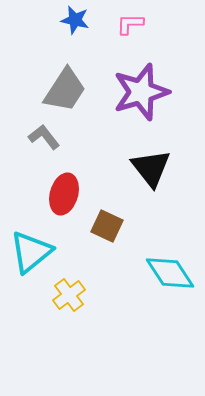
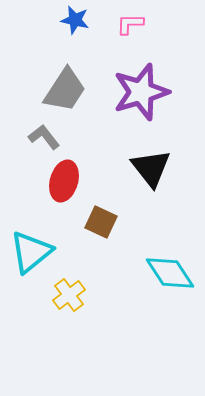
red ellipse: moved 13 px up
brown square: moved 6 px left, 4 px up
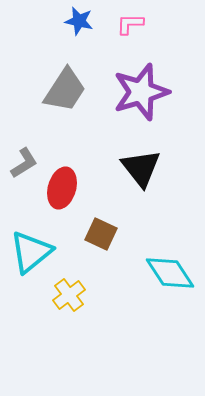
blue star: moved 4 px right, 1 px down
gray L-shape: moved 20 px left, 26 px down; rotated 96 degrees clockwise
black triangle: moved 10 px left
red ellipse: moved 2 px left, 7 px down
brown square: moved 12 px down
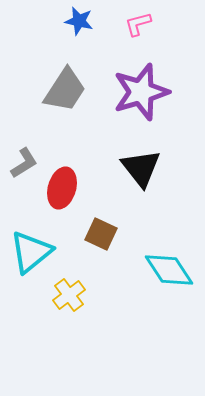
pink L-shape: moved 8 px right; rotated 16 degrees counterclockwise
cyan diamond: moved 1 px left, 3 px up
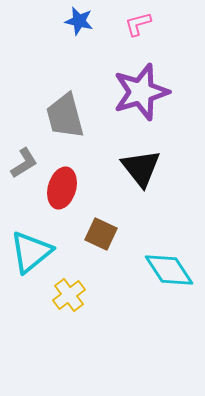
gray trapezoid: moved 26 px down; rotated 132 degrees clockwise
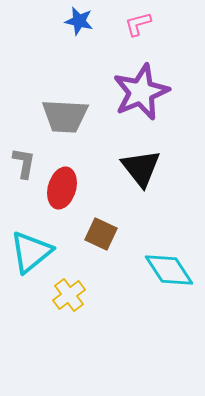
purple star: rotated 6 degrees counterclockwise
gray trapezoid: rotated 72 degrees counterclockwise
gray L-shape: rotated 48 degrees counterclockwise
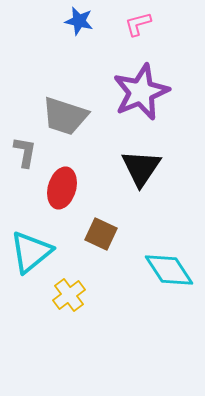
gray trapezoid: rotated 15 degrees clockwise
gray L-shape: moved 1 px right, 11 px up
black triangle: rotated 12 degrees clockwise
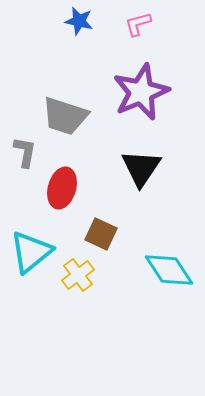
yellow cross: moved 9 px right, 20 px up
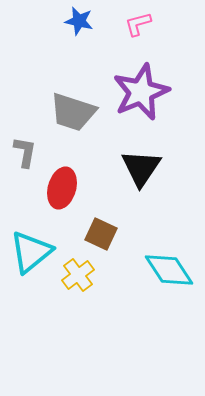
gray trapezoid: moved 8 px right, 4 px up
